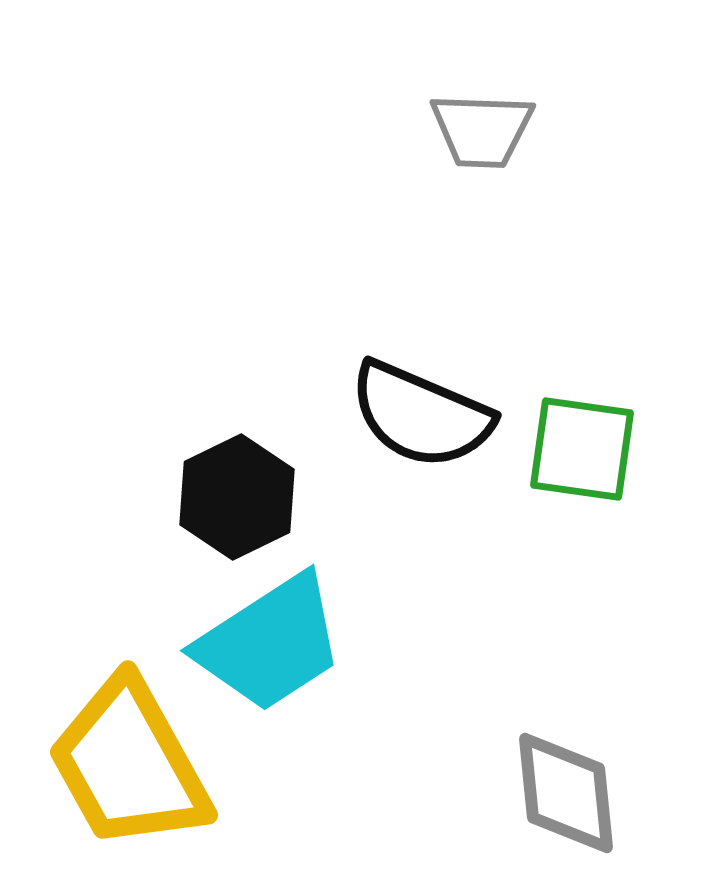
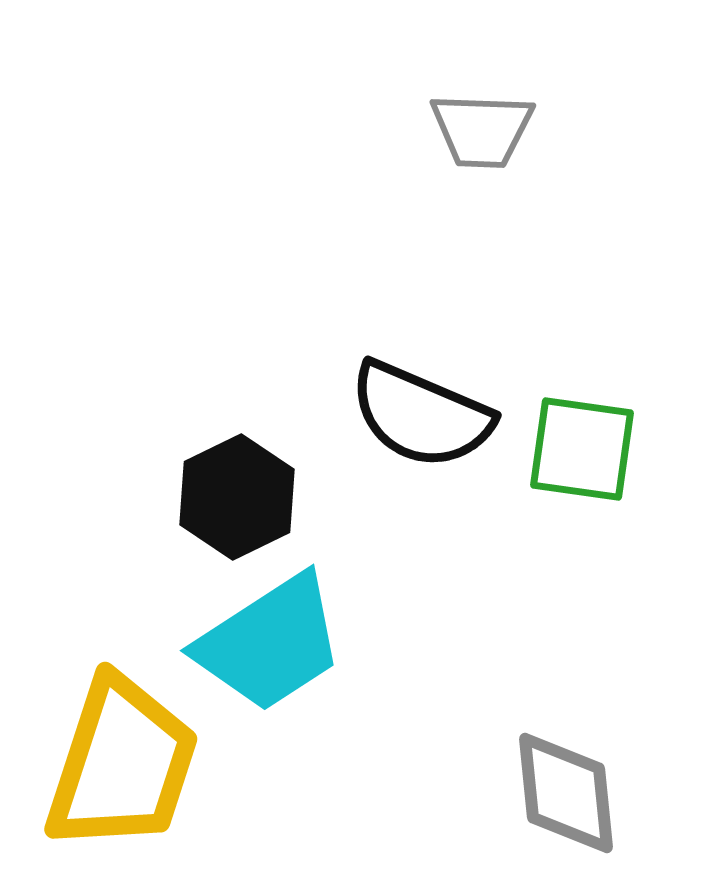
yellow trapezoid: moved 7 px left; rotated 133 degrees counterclockwise
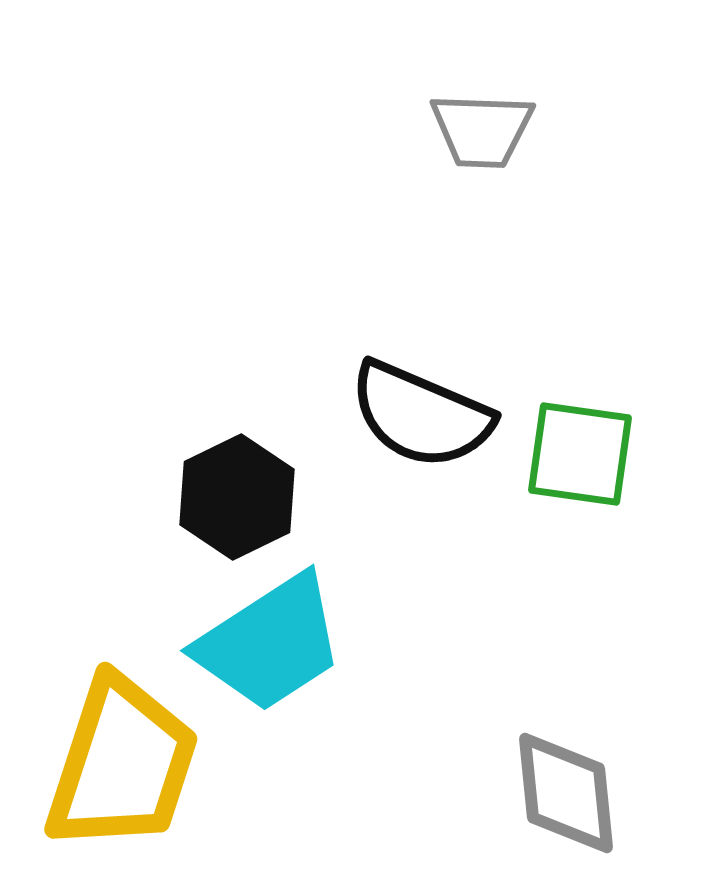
green square: moved 2 px left, 5 px down
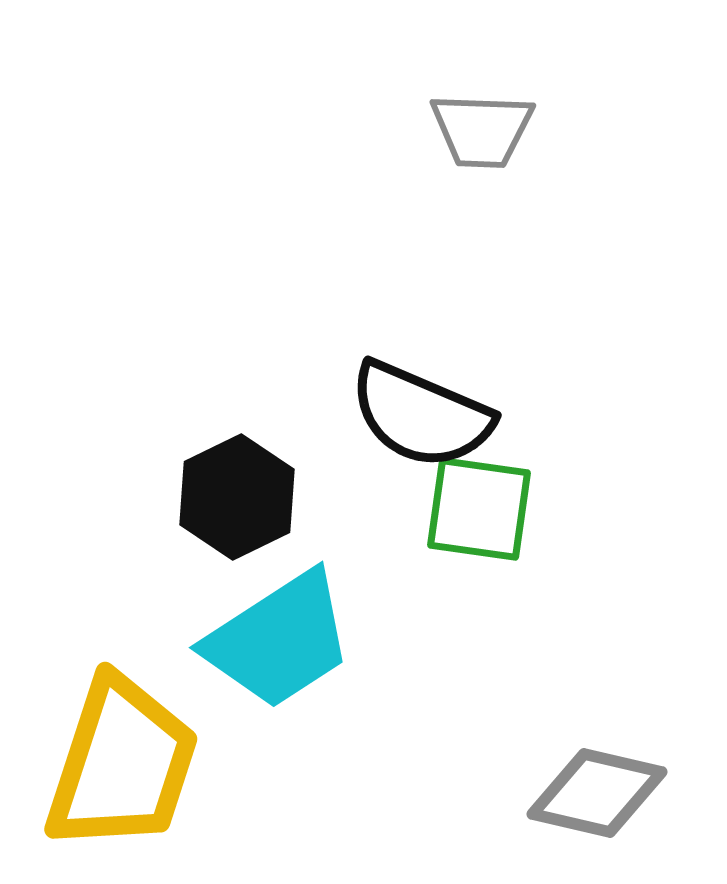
green square: moved 101 px left, 55 px down
cyan trapezoid: moved 9 px right, 3 px up
gray diamond: moved 31 px right; rotated 71 degrees counterclockwise
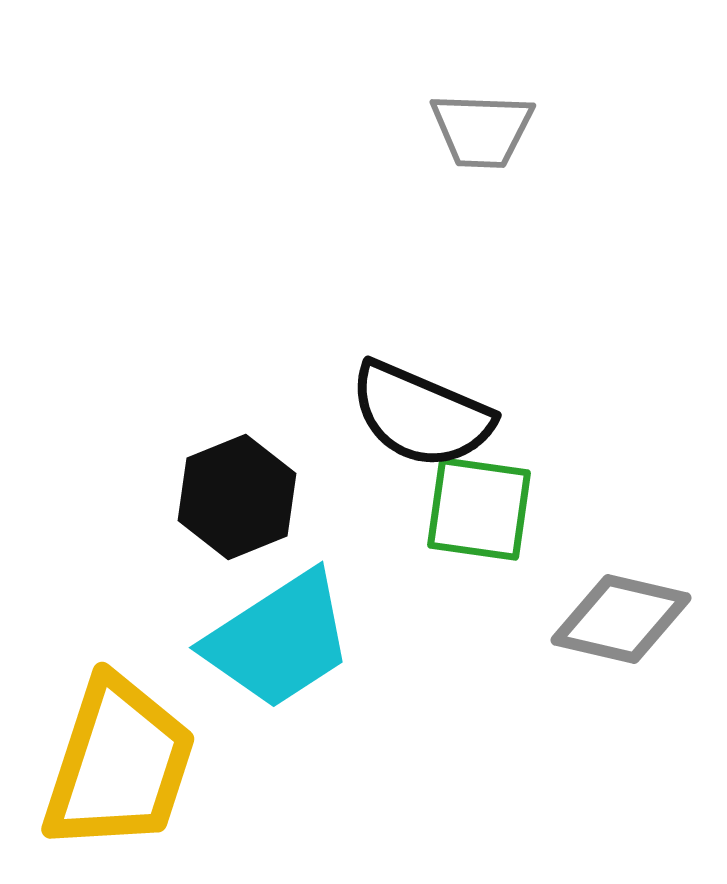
black hexagon: rotated 4 degrees clockwise
yellow trapezoid: moved 3 px left
gray diamond: moved 24 px right, 174 px up
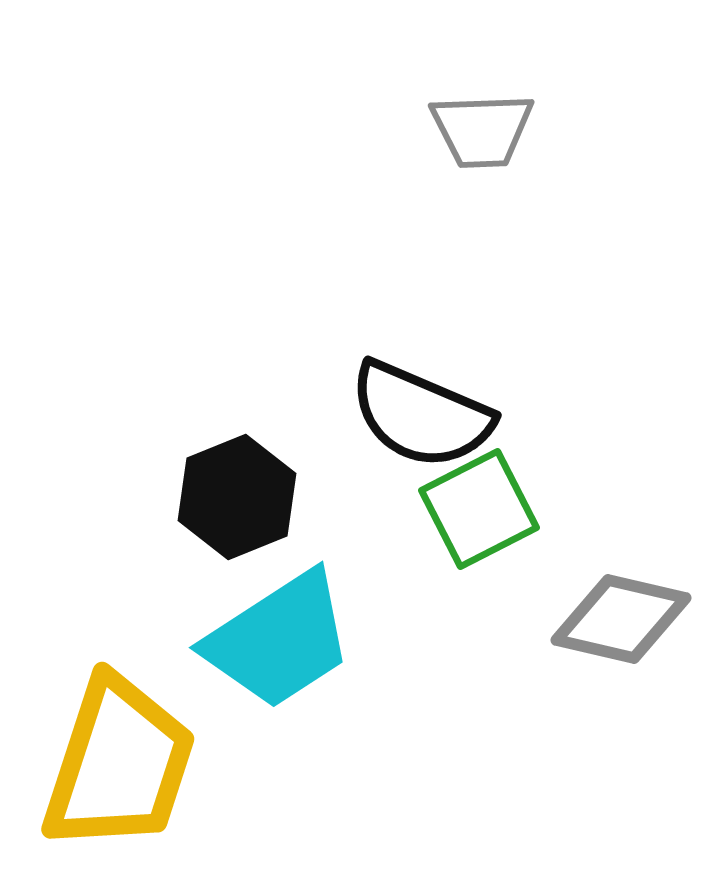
gray trapezoid: rotated 4 degrees counterclockwise
green square: rotated 35 degrees counterclockwise
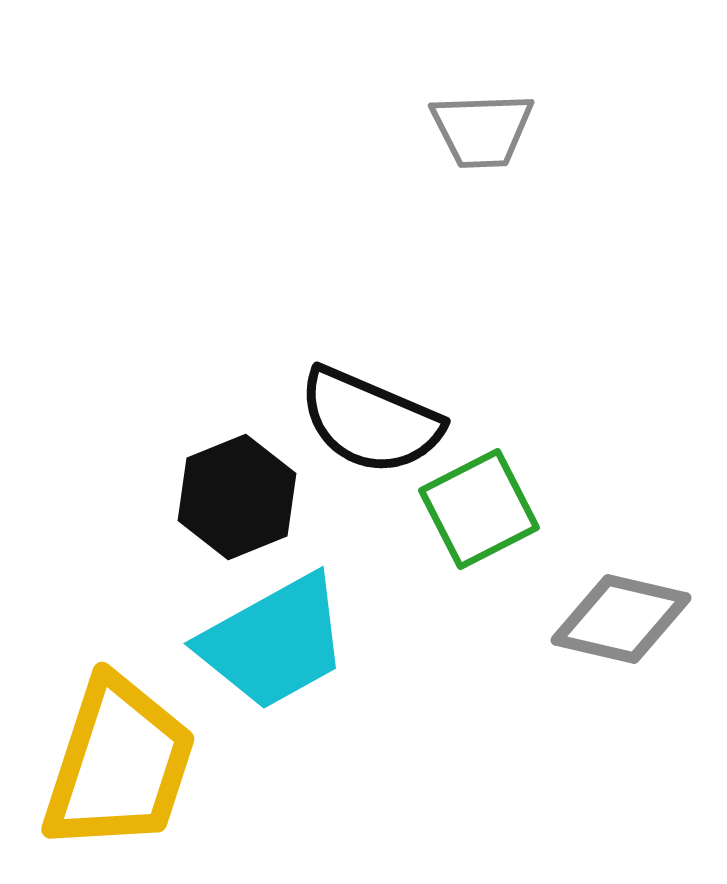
black semicircle: moved 51 px left, 6 px down
cyan trapezoid: moved 5 px left, 2 px down; rotated 4 degrees clockwise
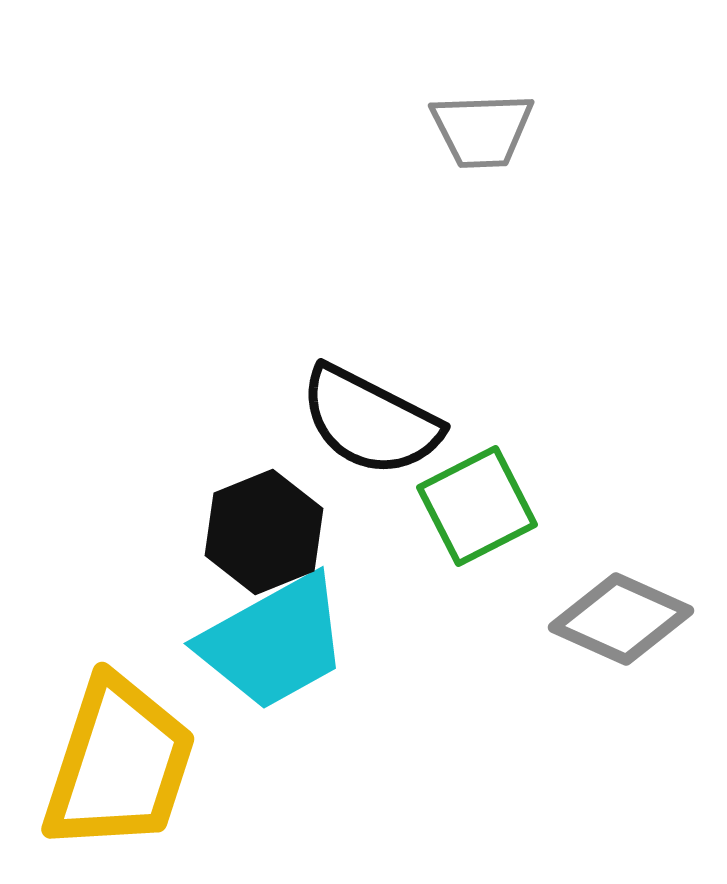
black semicircle: rotated 4 degrees clockwise
black hexagon: moved 27 px right, 35 px down
green square: moved 2 px left, 3 px up
gray diamond: rotated 11 degrees clockwise
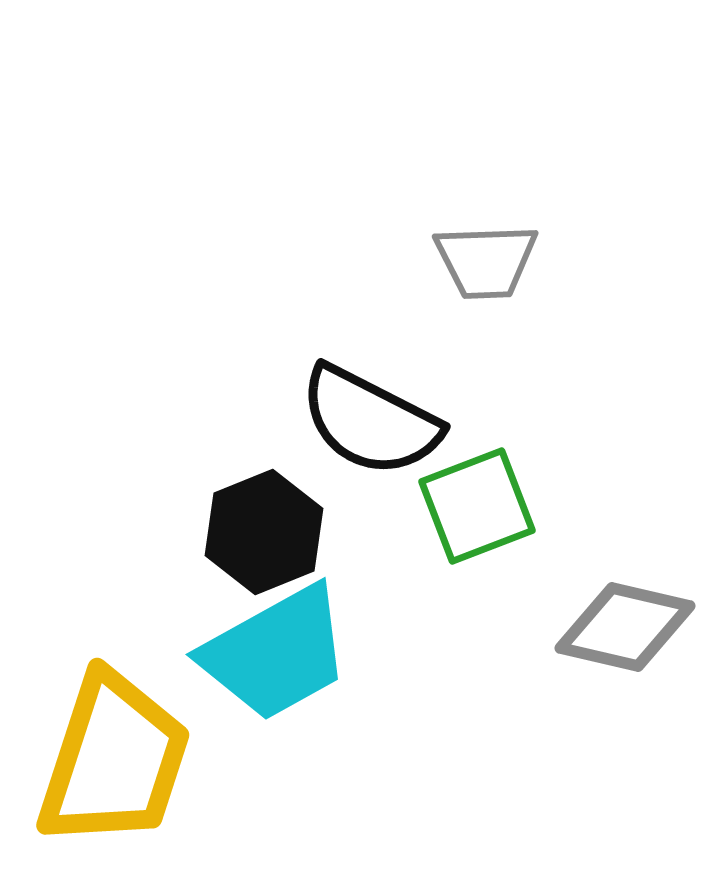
gray trapezoid: moved 4 px right, 131 px down
green square: rotated 6 degrees clockwise
gray diamond: moved 4 px right, 8 px down; rotated 11 degrees counterclockwise
cyan trapezoid: moved 2 px right, 11 px down
yellow trapezoid: moved 5 px left, 4 px up
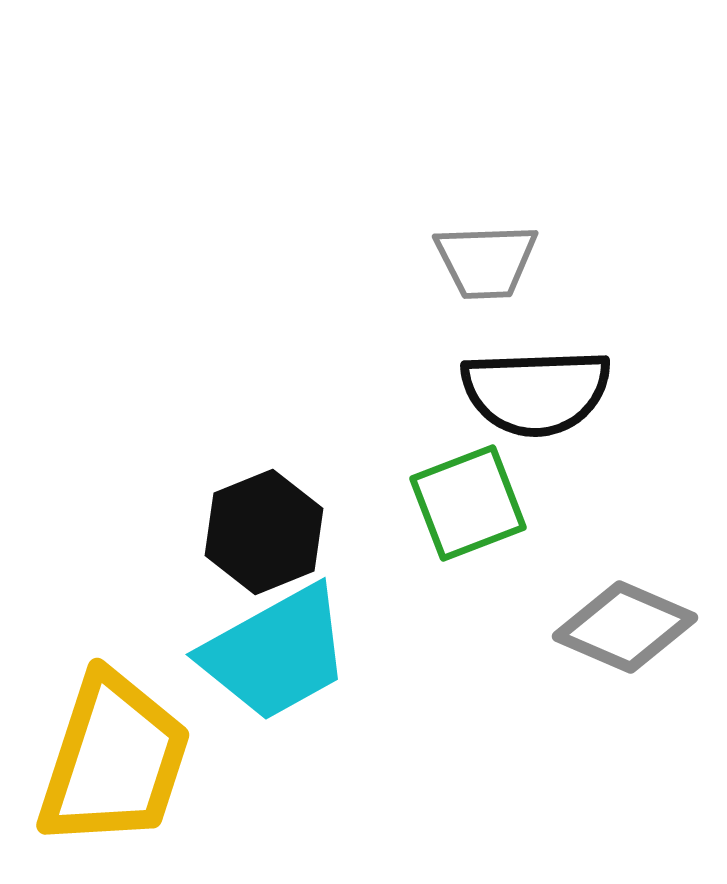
black semicircle: moved 166 px right, 29 px up; rotated 29 degrees counterclockwise
green square: moved 9 px left, 3 px up
gray diamond: rotated 10 degrees clockwise
